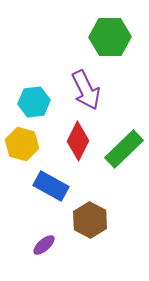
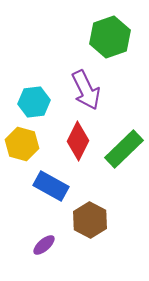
green hexagon: rotated 18 degrees counterclockwise
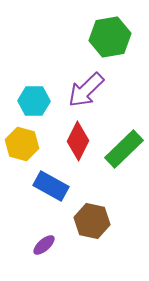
green hexagon: rotated 9 degrees clockwise
purple arrow: rotated 72 degrees clockwise
cyan hexagon: moved 1 px up; rotated 8 degrees clockwise
brown hexagon: moved 2 px right, 1 px down; rotated 16 degrees counterclockwise
